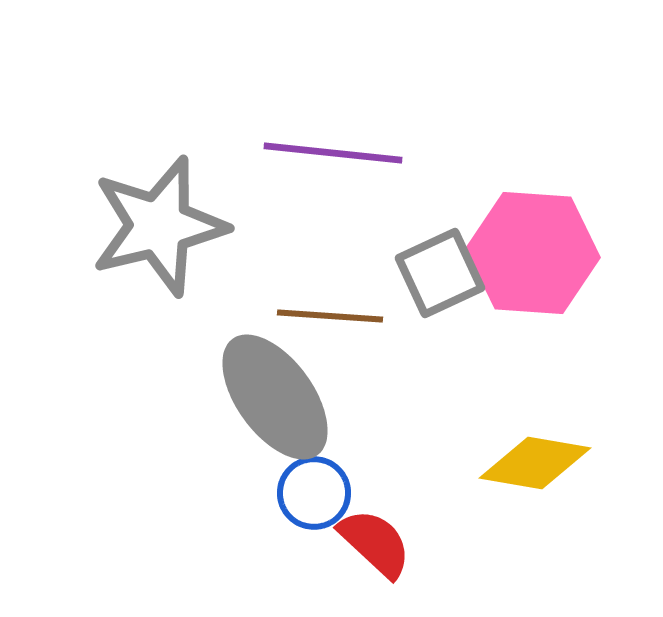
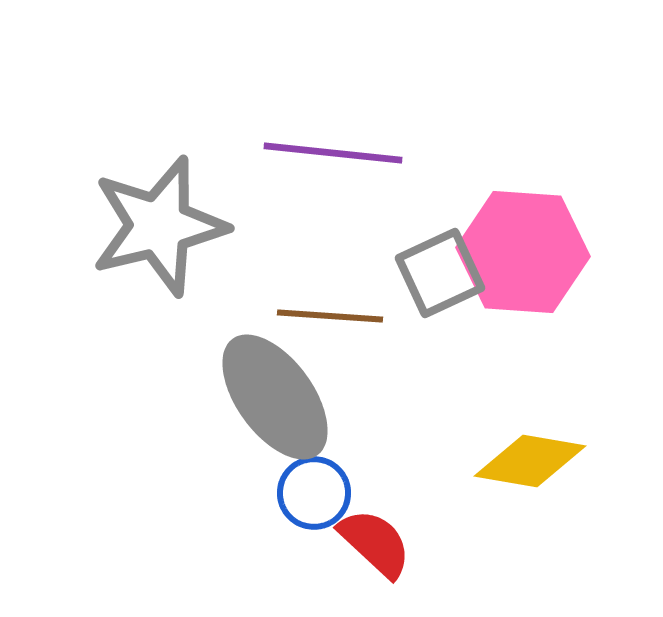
pink hexagon: moved 10 px left, 1 px up
yellow diamond: moved 5 px left, 2 px up
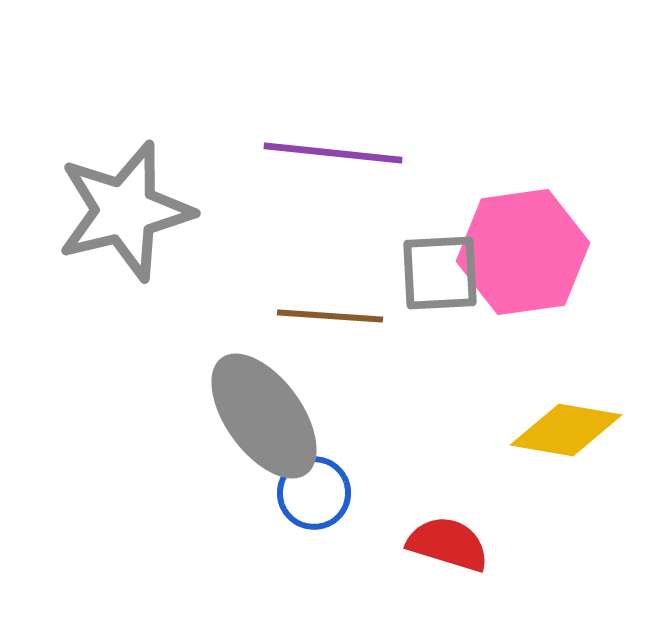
gray star: moved 34 px left, 15 px up
pink hexagon: rotated 12 degrees counterclockwise
gray square: rotated 22 degrees clockwise
gray ellipse: moved 11 px left, 19 px down
yellow diamond: moved 36 px right, 31 px up
red semicircle: moved 73 px right, 1 px down; rotated 26 degrees counterclockwise
